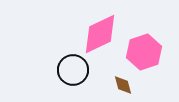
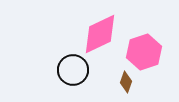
brown diamond: moved 3 px right, 3 px up; rotated 35 degrees clockwise
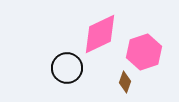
black circle: moved 6 px left, 2 px up
brown diamond: moved 1 px left
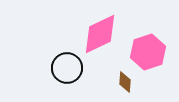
pink hexagon: moved 4 px right
brown diamond: rotated 15 degrees counterclockwise
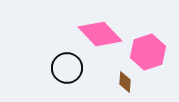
pink diamond: rotated 72 degrees clockwise
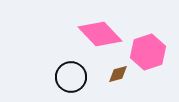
black circle: moved 4 px right, 9 px down
brown diamond: moved 7 px left, 8 px up; rotated 70 degrees clockwise
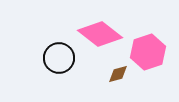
pink diamond: rotated 9 degrees counterclockwise
black circle: moved 12 px left, 19 px up
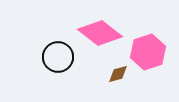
pink diamond: moved 1 px up
black circle: moved 1 px left, 1 px up
